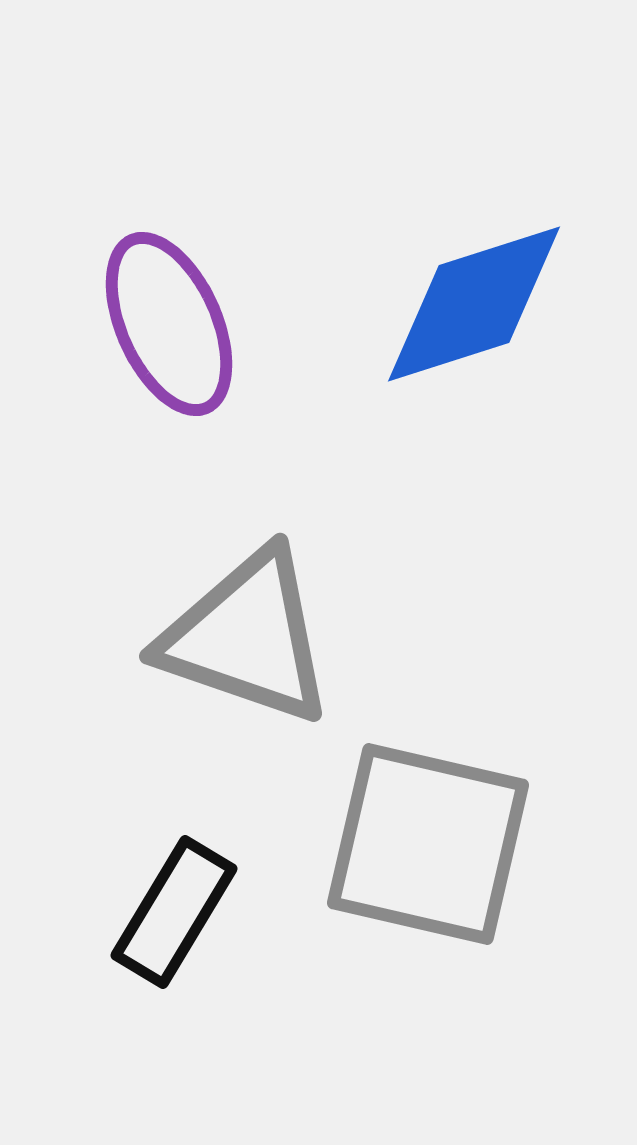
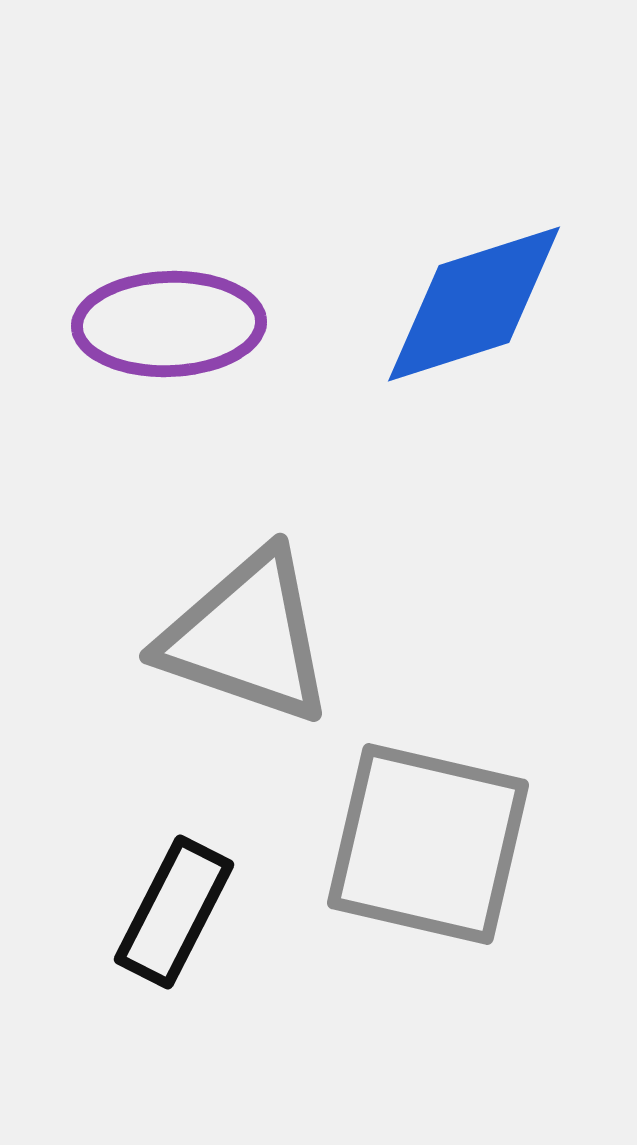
purple ellipse: rotated 68 degrees counterclockwise
black rectangle: rotated 4 degrees counterclockwise
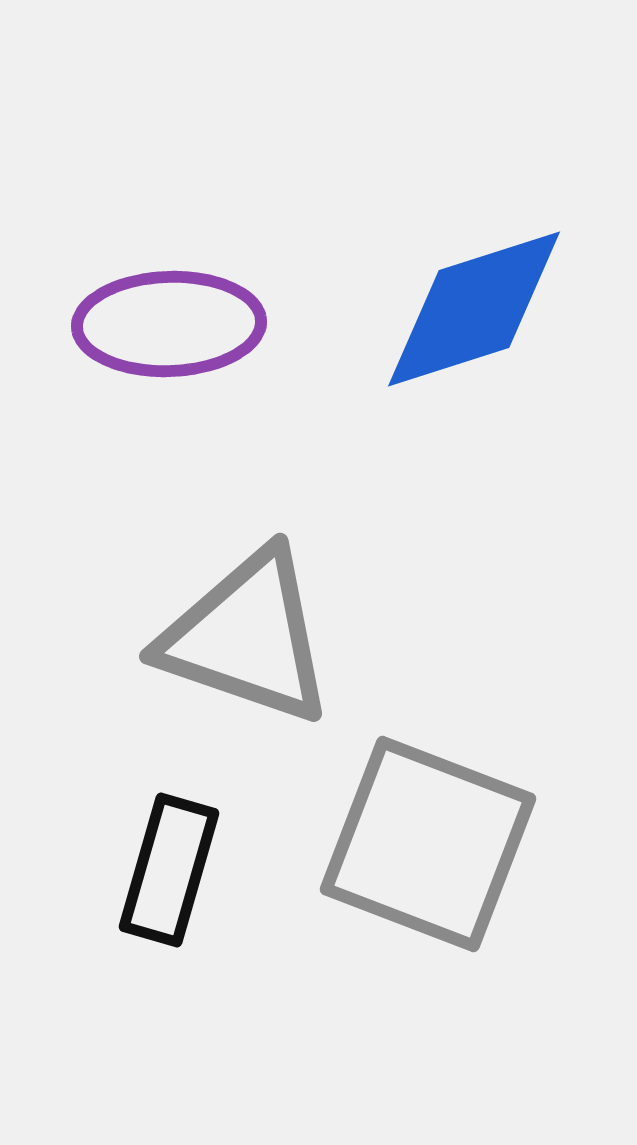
blue diamond: moved 5 px down
gray square: rotated 8 degrees clockwise
black rectangle: moved 5 px left, 42 px up; rotated 11 degrees counterclockwise
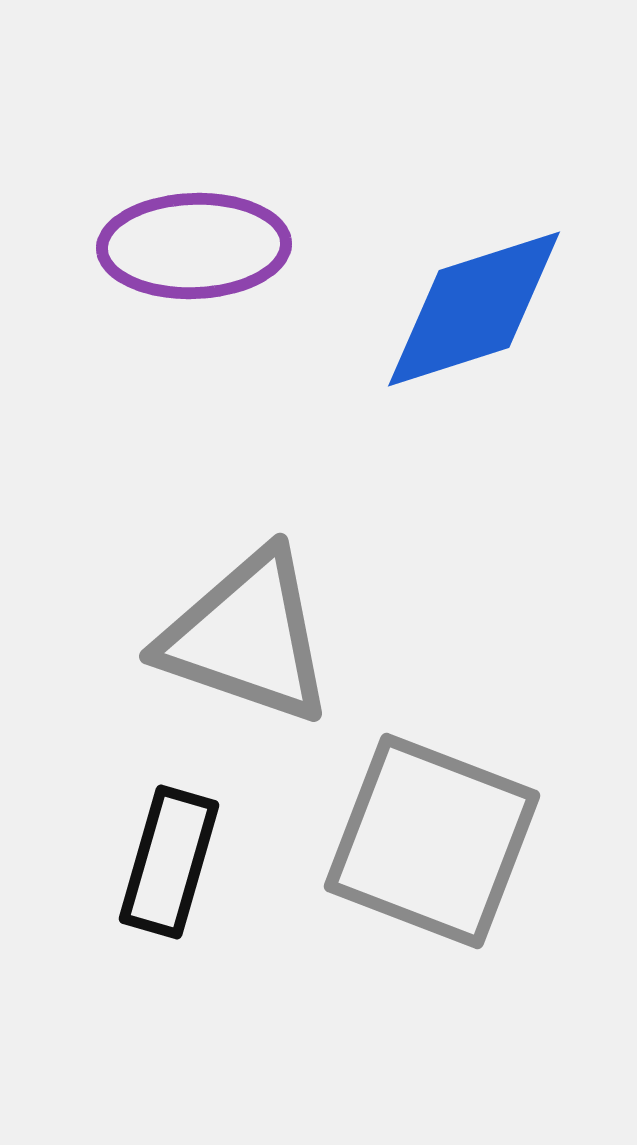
purple ellipse: moved 25 px right, 78 px up
gray square: moved 4 px right, 3 px up
black rectangle: moved 8 px up
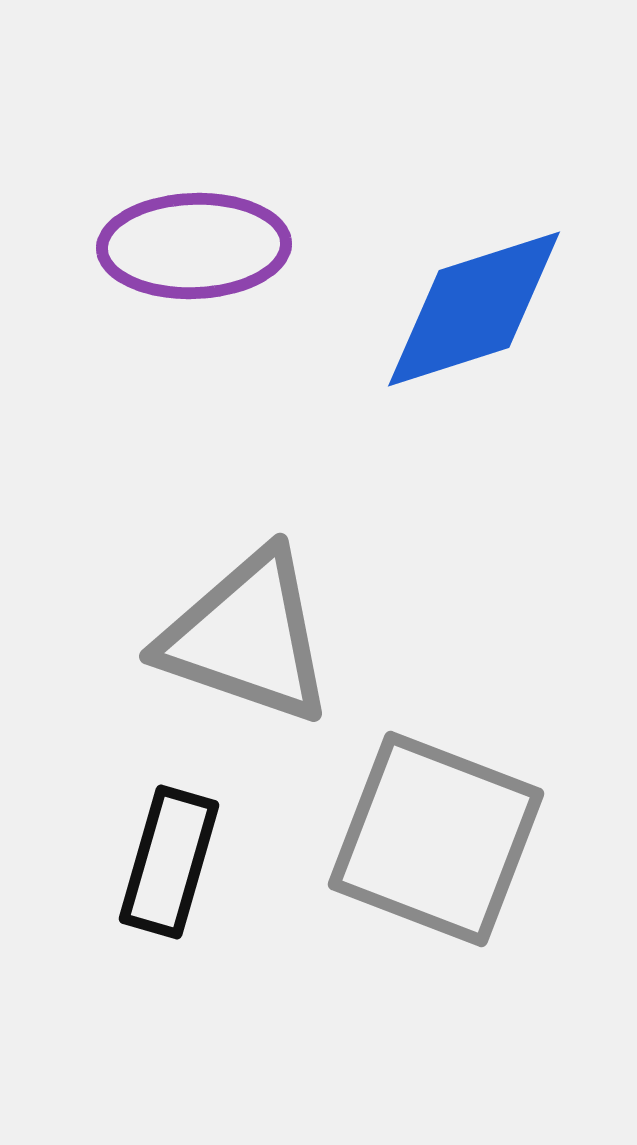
gray square: moved 4 px right, 2 px up
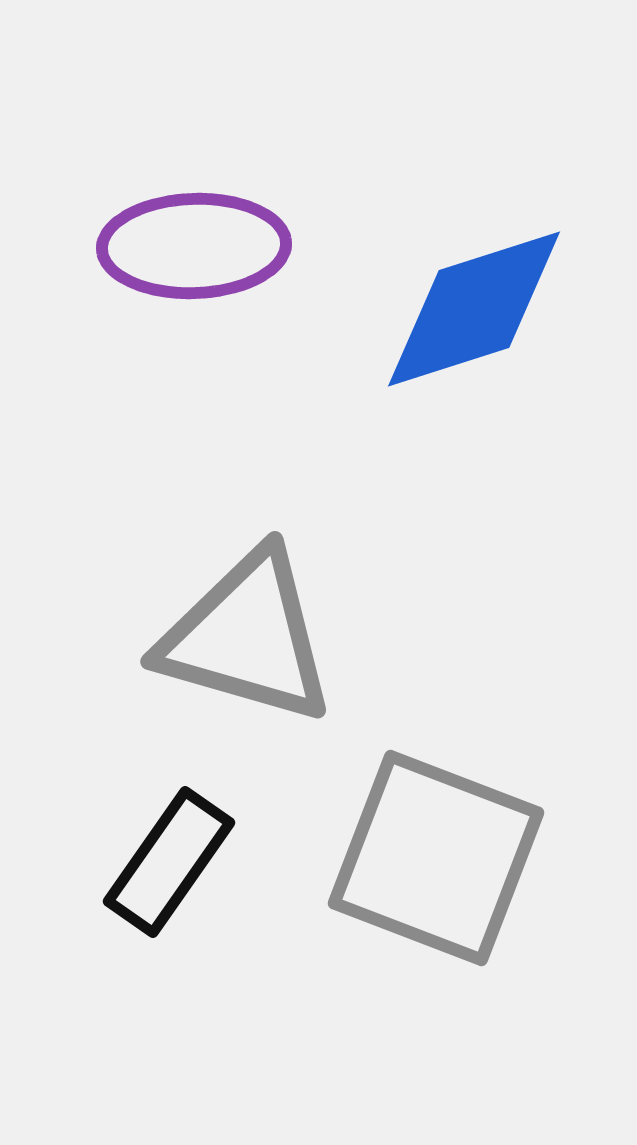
gray triangle: rotated 3 degrees counterclockwise
gray square: moved 19 px down
black rectangle: rotated 19 degrees clockwise
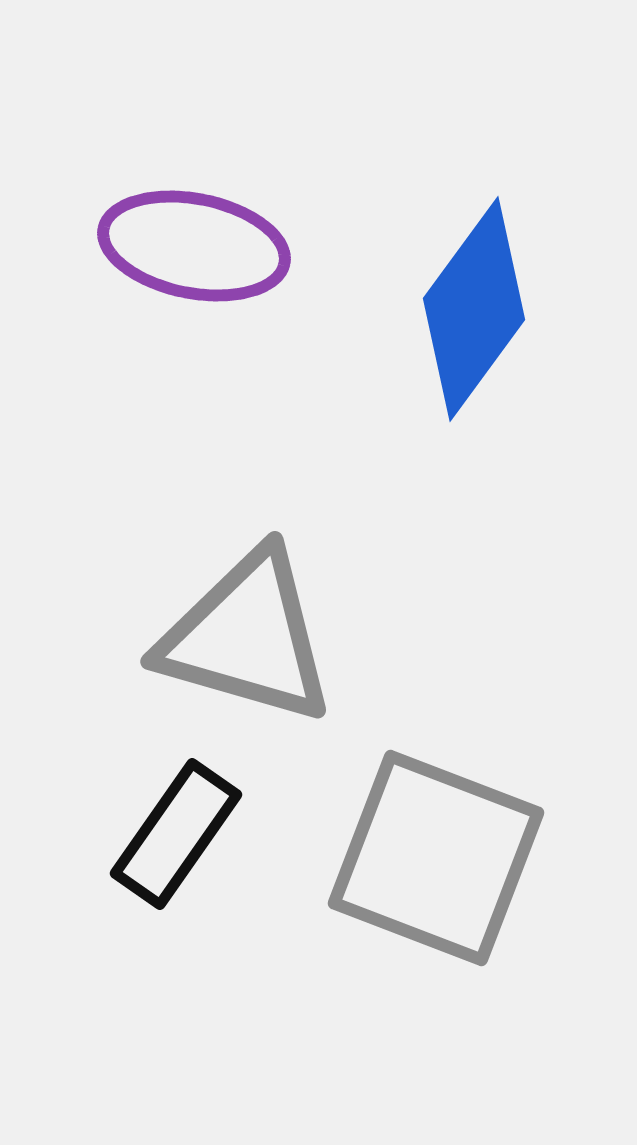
purple ellipse: rotated 13 degrees clockwise
blue diamond: rotated 36 degrees counterclockwise
black rectangle: moved 7 px right, 28 px up
